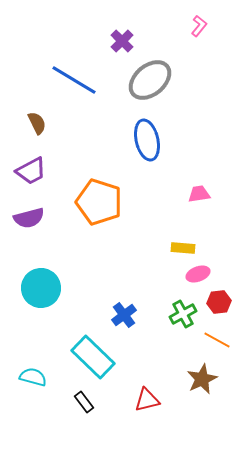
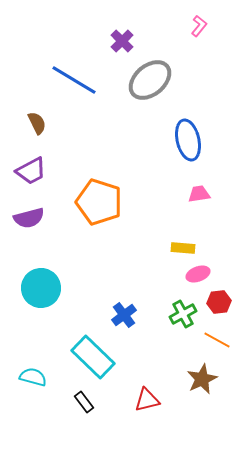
blue ellipse: moved 41 px right
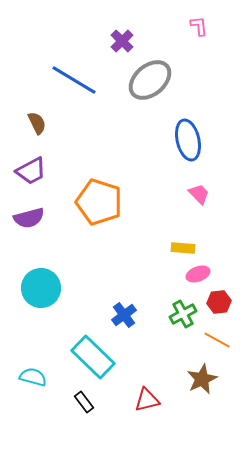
pink L-shape: rotated 45 degrees counterclockwise
pink trapezoid: rotated 55 degrees clockwise
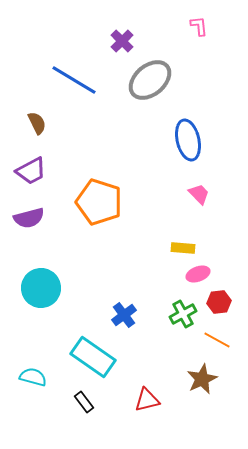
cyan rectangle: rotated 9 degrees counterclockwise
